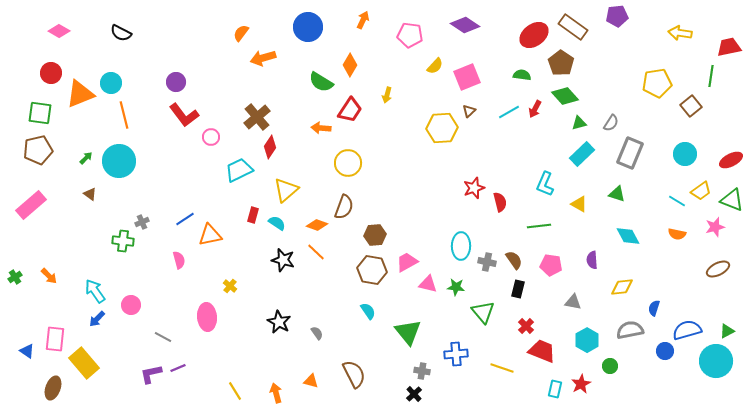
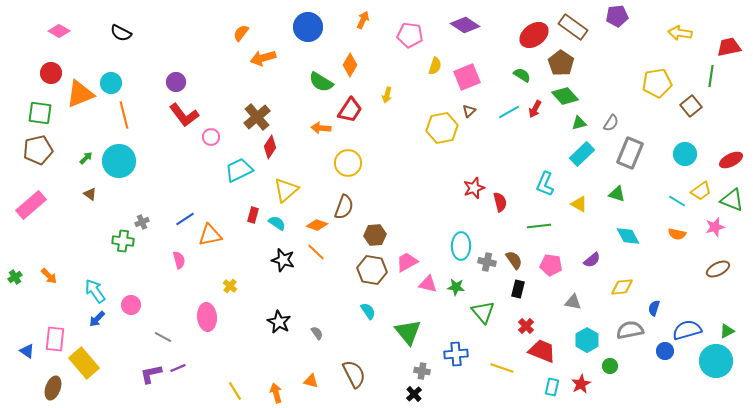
yellow semicircle at (435, 66): rotated 24 degrees counterclockwise
green semicircle at (522, 75): rotated 24 degrees clockwise
yellow hexagon at (442, 128): rotated 8 degrees counterclockwise
purple semicircle at (592, 260): rotated 126 degrees counterclockwise
cyan rectangle at (555, 389): moved 3 px left, 2 px up
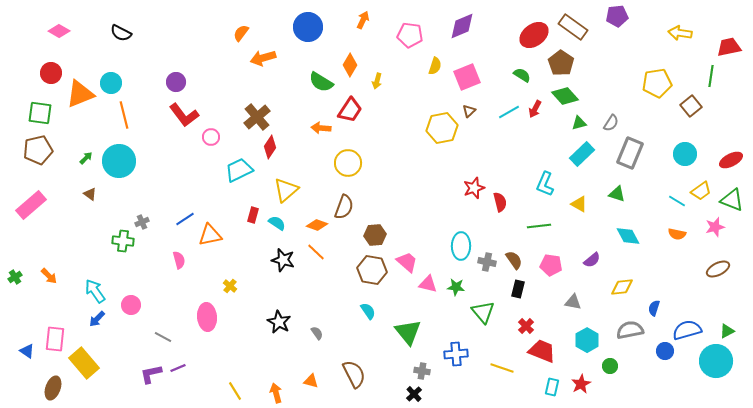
purple diamond at (465, 25): moved 3 px left, 1 px down; rotated 56 degrees counterclockwise
yellow arrow at (387, 95): moved 10 px left, 14 px up
pink trapezoid at (407, 262): rotated 70 degrees clockwise
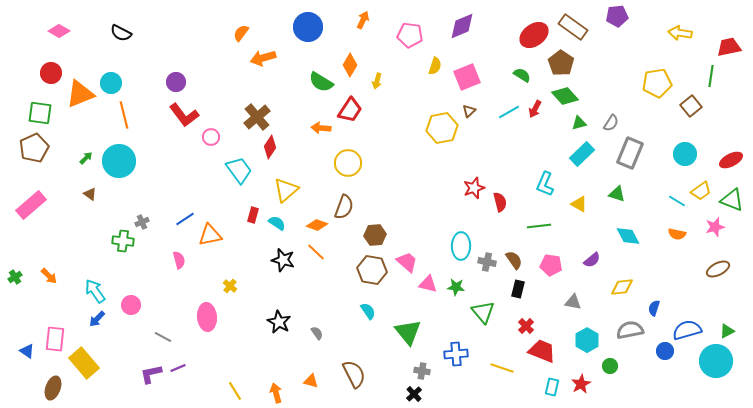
brown pentagon at (38, 150): moved 4 px left, 2 px up; rotated 12 degrees counterclockwise
cyan trapezoid at (239, 170): rotated 80 degrees clockwise
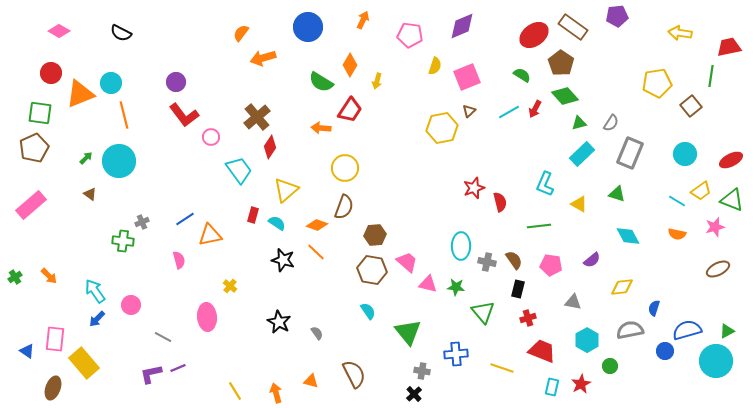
yellow circle at (348, 163): moved 3 px left, 5 px down
red cross at (526, 326): moved 2 px right, 8 px up; rotated 28 degrees clockwise
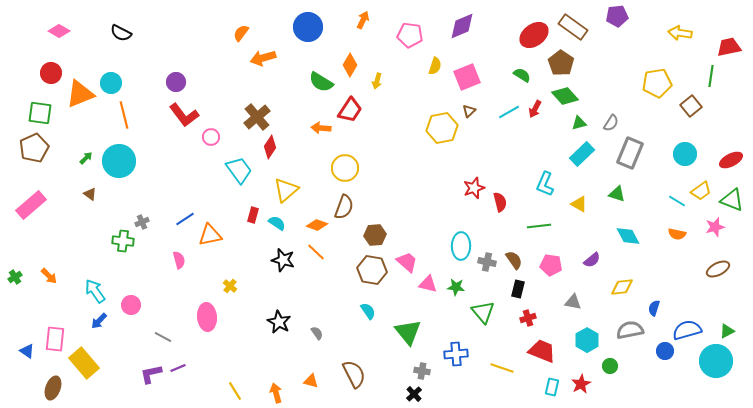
blue arrow at (97, 319): moved 2 px right, 2 px down
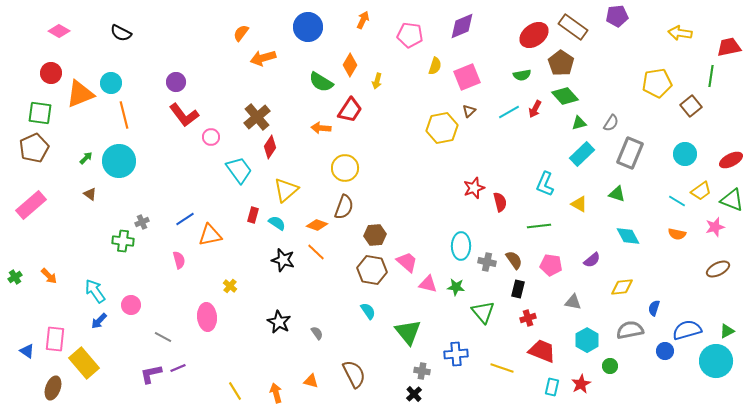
green semicircle at (522, 75): rotated 138 degrees clockwise
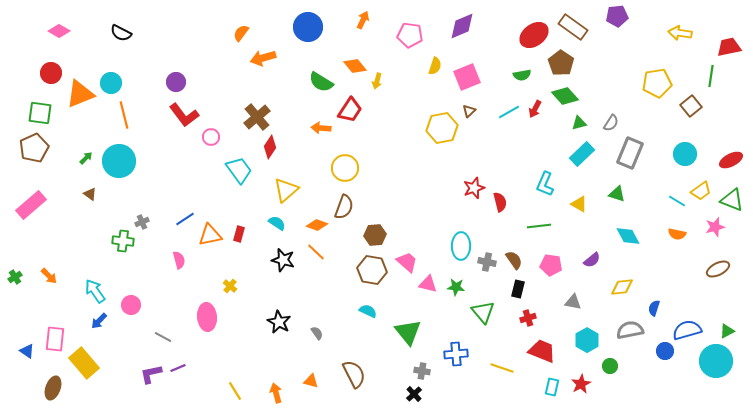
orange diamond at (350, 65): moved 5 px right, 1 px down; rotated 70 degrees counterclockwise
red rectangle at (253, 215): moved 14 px left, 19 px down
cyan semicircle at (368, 311): rotated 30 degrees counterclockwise
